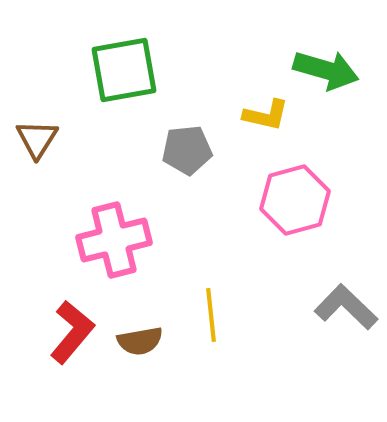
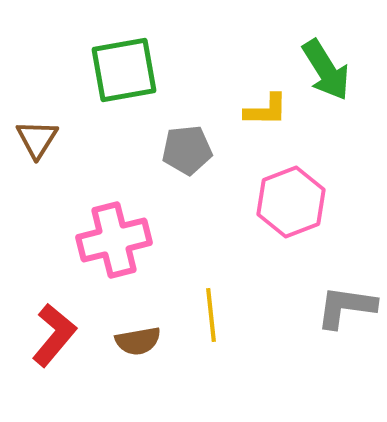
green arrow: rotated 42 degrees clockwise
yellow L-shape: moved 5 px up; rotated 12 degrees counterclockwise
pink hexagon: moved 4 px left, 2 px down; rotated 6 degrees counterclockwise
gray L-shape: rotated 36 degrees counterclockwise
red L-shape: moved 18 px left, 3 px down
brown semicircle: moved 2 px left
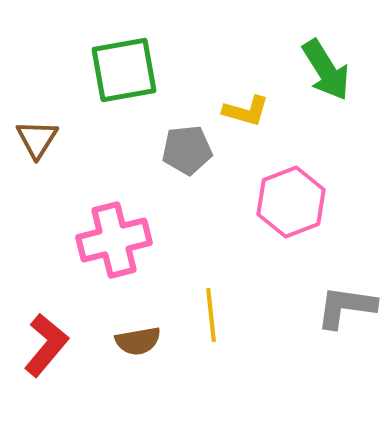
yellow L-shape: moved 20 px left, 1 px down; rotated 15 degrees clockwise
red L-shape: moved 8 px left, 10 px down
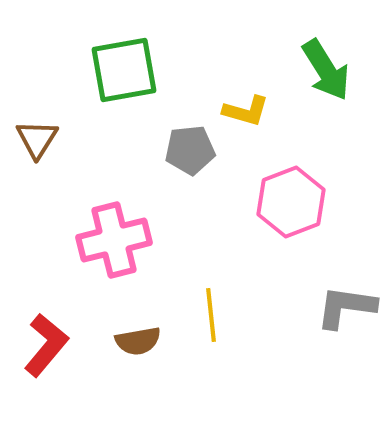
gray pentagon: moved 3 px right
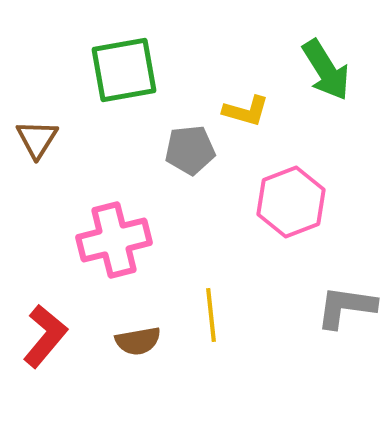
red L-shape: moved 1 px left, 9 px up
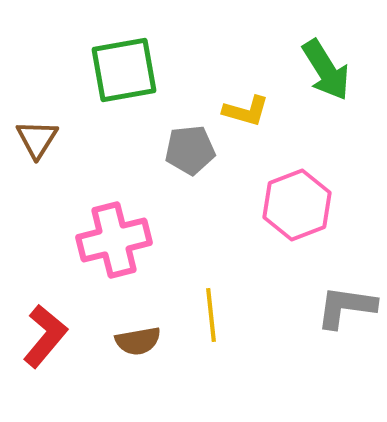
pink hexagon: moved 6 px right, 3 px down
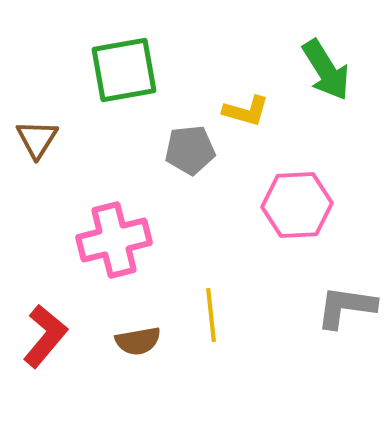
pink hexagon: rotated 18 degrees clockwise
